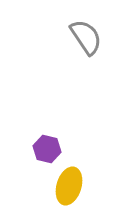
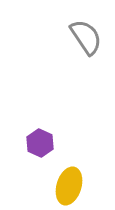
purple hexagon: moved 7 px left, 6 px up; rotated 12 degrees clockwise
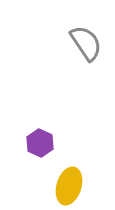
gray semicircle: moved 6 px down
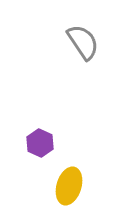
gray semicircle: moved 3 px left, 1 px up
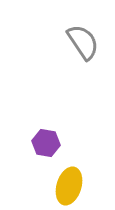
purple hexagon: moved 6 px right; rotated 16 degrees counterclockwise
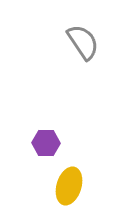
purple hexagon: rotated 8 degrees counterclockwise
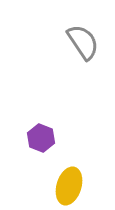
purple hexagon: moved 5 px left, 5 px up; rotated 20 degrees clockwise
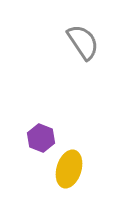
yellow ellipse: moved 17 px up
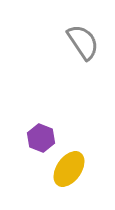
yellow ellipse: rotated 18 degrees clockwise
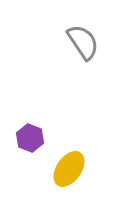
purple hexagon: moved 11 px left
